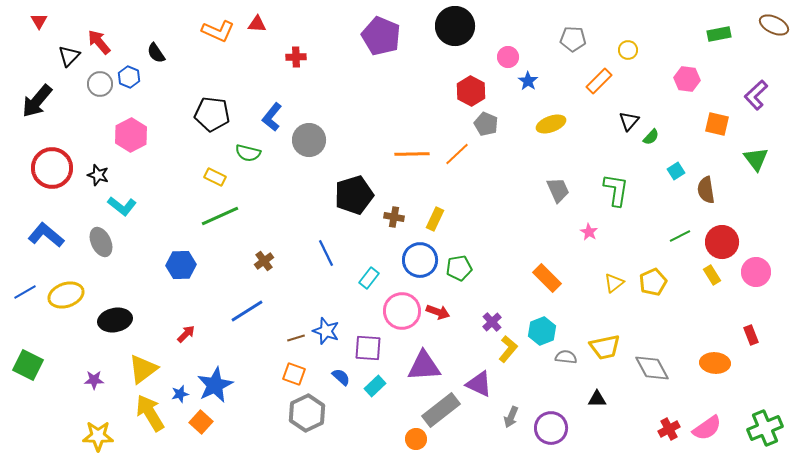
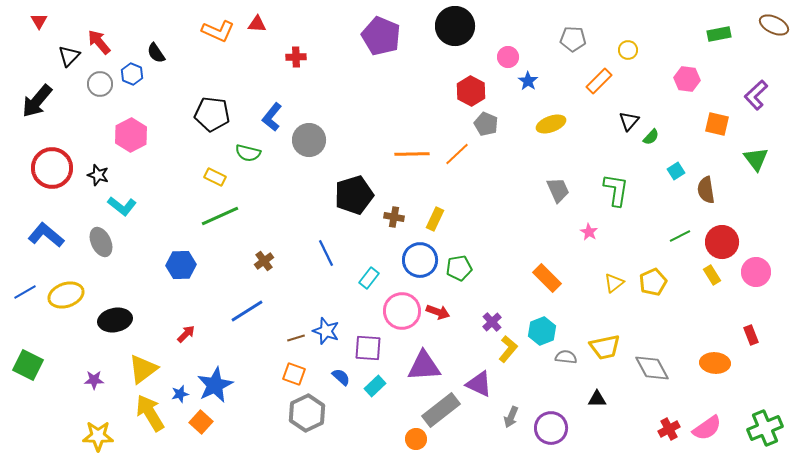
blue hexagon at (129, 77): moved 3 px right, 3 px up
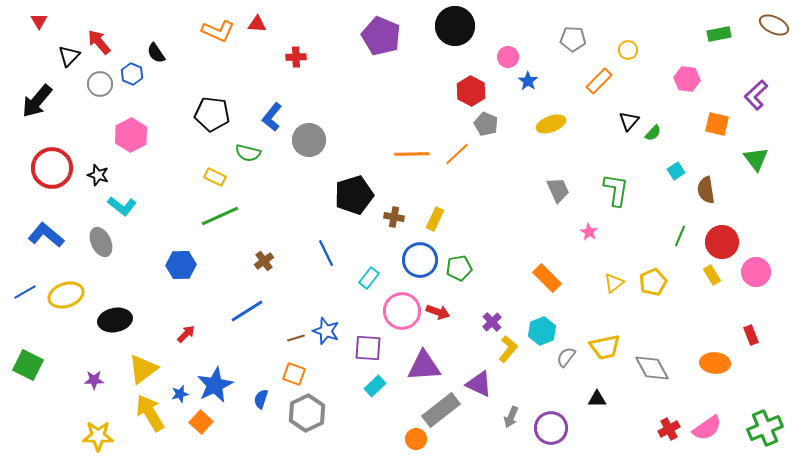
green semicircle at (651, 137): moved 2 px right, 4 px up
green line at (680, 236): rotated 40 degrees counterclockwise
gray semicircle at (566, 357): rotated 60 degrees counterclockwise
blue semicircle at (341, 377): moved 80 px left, 22 px down; rotated 114 degrees counterclockwise
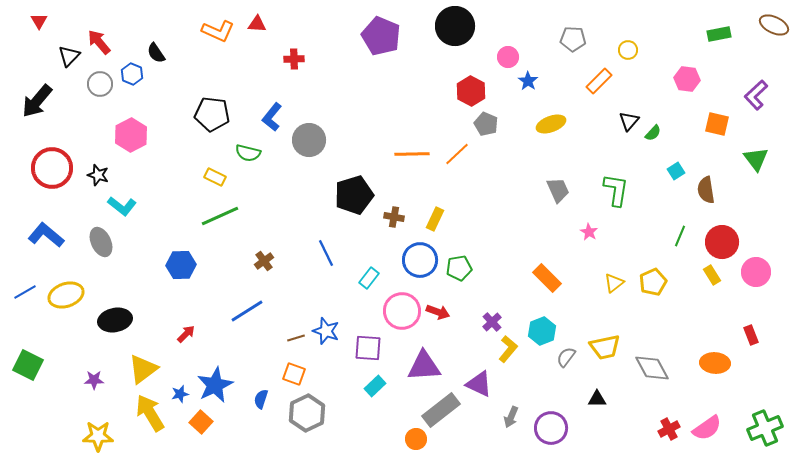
red cross at (296, 57): moved 2 px left, 2 px down
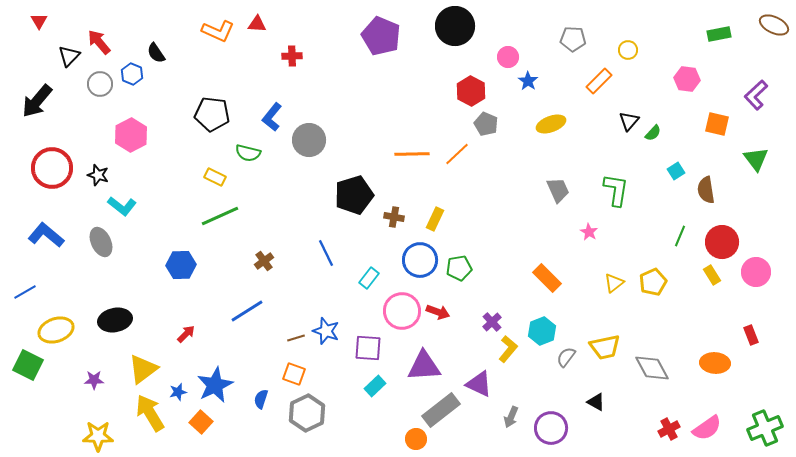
red cross at (294, 59): moved 2 px left, 3 px up
yellow ellipse at (66, 295): moved 10 px left, 35 px down
blue star at (180, 394): moved 2 px left, 2 px up
black triangle at (597, 399): moved 1 px left, 3 px down; rotated 30 degrees clockwise
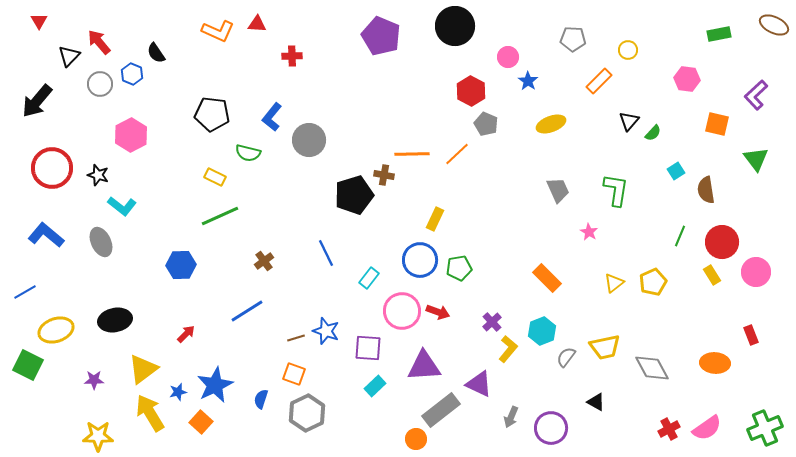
brown cross at (394, 217): moved 10 px left, 42 px up
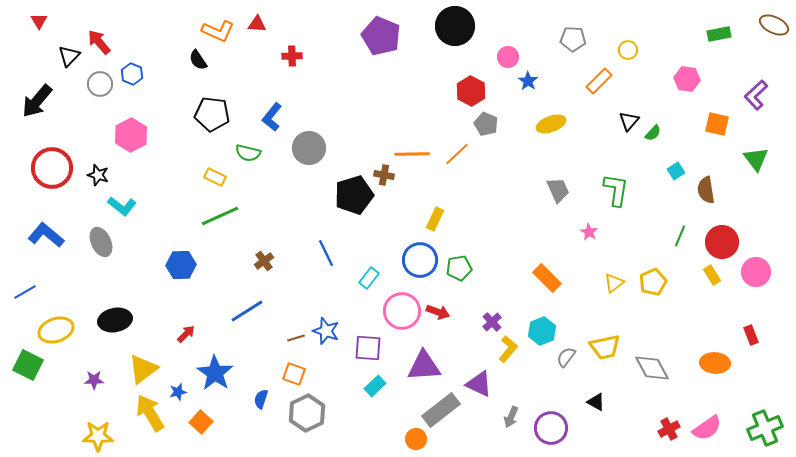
black semicircle at (156, 53): moved 42 px right, 7 px down
gray circle at (309, 140): moved 8 px down
blue star at (215, 385): moved 12 px up; rotated 12 degrees counterclockwise
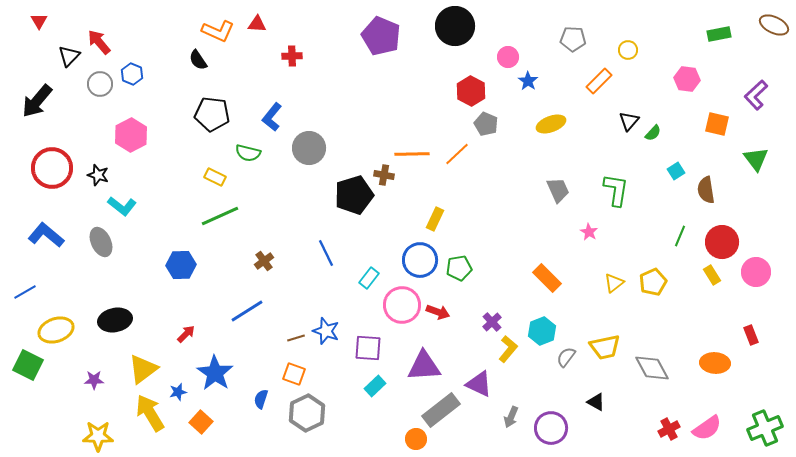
pink circle at (402, 311): moved 6 px up
